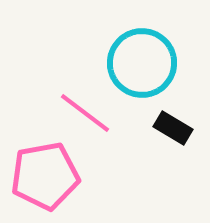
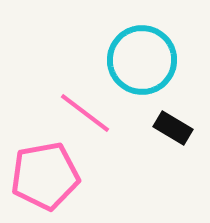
cyan circle: moved 3 px up
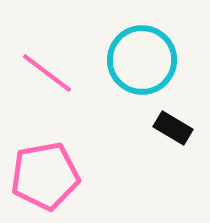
pink line: moved 38 px left, 40 px up
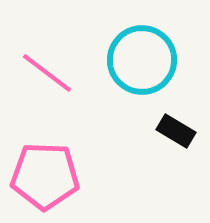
black rectangle: moved 3 px right, 3 px down
pink pentagon: rotated 12 degrees clockwise
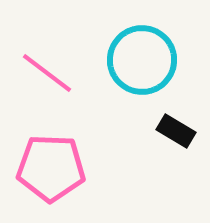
pink pentagon: moved 6 px right, 8 px up
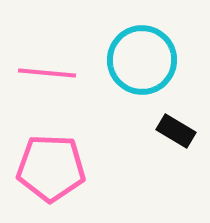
pink line: rotated 32 degrees counterclockwise
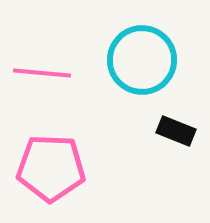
pink line: moved 5 px left
black rectangle: rotated 9 degrees counterclockwise
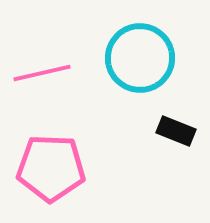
cyan circle: moved 2 px left, 2 px up
pink line: rotated 18 degrees counterclockwise
